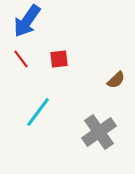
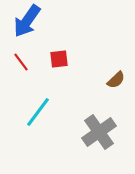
red line: moved 3 px down
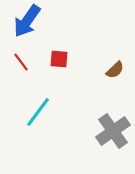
red square: rotated 12 degrees clockwise
brown semicircle: moved 1 px left, 10 px up
gray cross: moved 14 px right, 1 px up
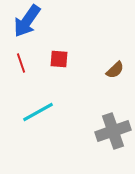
red line: moved 1 px down; rotated 18 degrees clockwise
cyan line: rotated 24 degrees clockwise
gray cross: rotated 16 degrees clockwise
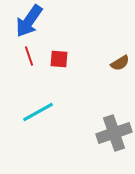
blue arrow: moved 2 px right
red line: moved 8 px right, 7 px up
brown semicircle: moved 5 px right, 7 px up; rotated 12 degrees clockwise
gray cross: moved 1 px right, 2 px down
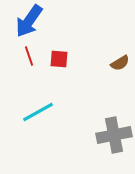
gray cross: moved 2 px down; rotated 8 degrees clockwise
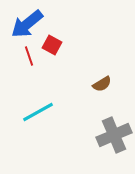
blue arrow: moved 2 px left, 3 px down; rotated 16 degrees clockwise
red square: moved 7 px left, 14 px up; rotated 24 degrees clockwise
brown semicircle: moved 18 px left, 21 px down
gray cross: rotated 12 degrees counterclockwise
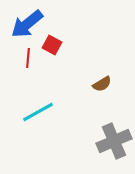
red line: moved 1 px left, 2 px down; rotated 24 degrees clockwise
gray cross: moved 6 px down
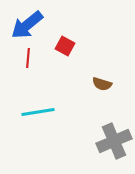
blue arrow: moved 1 px down
red square: moved 13 px right, 1 px down
brown semicircle: rotated 48 degrees clockwise
cyan line: rotated 20 degrees clockwise
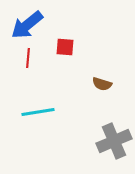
red square: moved 1 px down; rotated 24 degrees counterclockwise
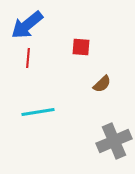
red square: moved 16 px right
brown semicircle: rotated 60 degrees counterclockwise
